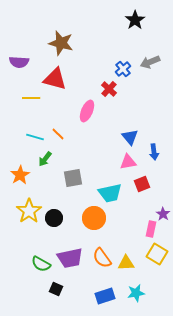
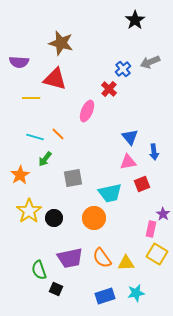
green semicircle: moved 2 px left, 6 px down; rotated 42 degrees clockwise
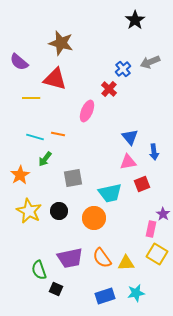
purple semicircle: rotated 36 degrees clockwise
orange line: rotated 32 degrees counterclockwise
yellow star: rotated 10 degrees counterclockwise
black circle: moved 5 px right, 7 px up
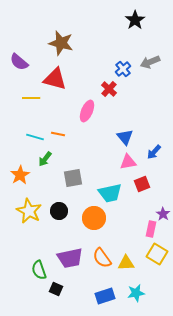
blue triangle: moved 5 px left
blue arrow: rotated 49 degrees clockwise
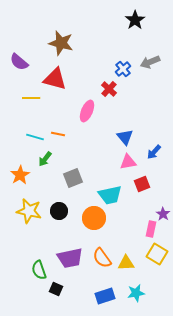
gray square: rotated 12 degrees counterclockwise
cyan trapezoid: moved 2 px down
yellow star: rotated 15 degrees counterclockwise
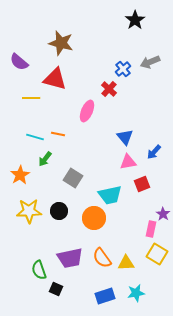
gray square: rotated 36 degrees counterclockwise
yellow star: rotated 15 degrees counterclockwise
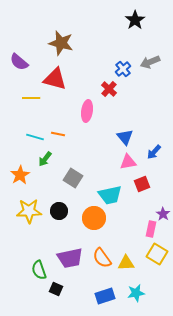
pink ellipse: rotated 15 degrees counterclockwise
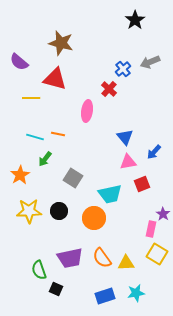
cyan trapezoid: moved 1 px up
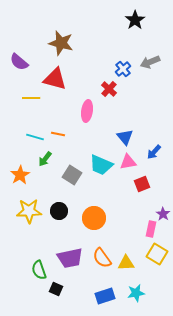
gray square: moved 1 px left, 3 px up
cyan trapezoid: moved 9 px left, 29 px up; rotated 35 degrees clockwise
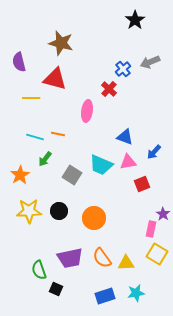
purple semicircle: rotated 36 degrees clockwise
blue triangle: rotated 30 degrees counterclockwise
